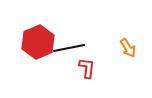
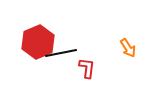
black line: moved 8 px left, 5 px down
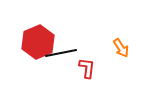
orange arrow: moved 7 px left
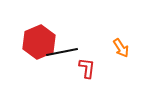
red hexagon: moved 1 px right
black line: moved 1 px right, 1 px up
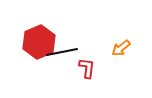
orange arrow: rotated 84 degrees clockwise
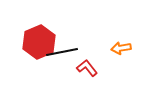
orange arrow: rotated 30 degrees clockwise
red L-shape: rotated 45 degrees counterclockwise
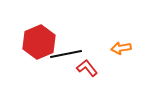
black line: moved 4 px right, 2 px down
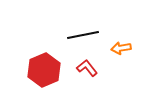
red hexagon: moved 5 px right, 28 px down
black line: moved 17 px right, 19 px up
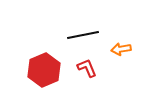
orange arrow: moved 1 px down
red L-shape: rotated 15 degrees clockwise
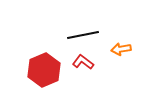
red L-shape: moved 4 px left, 6 px up; rotated 30 degrees counterclockwise
